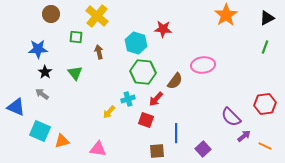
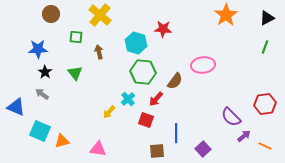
yellow cross: moved 3 px right, 1 px up
cyan cross: rotated 24 degrees counterclockwise
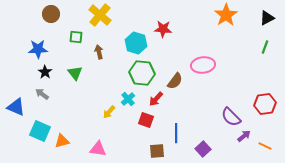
green hexagon: moved 1 px left, 1 px down
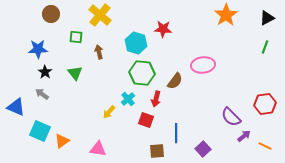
red arrow: rotated 28 degrees counterclockwise
orange triangle: rotated 21 degrees counterclockwise
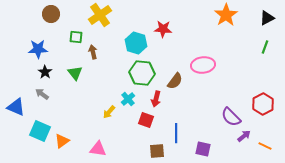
yellow cross: rotated 15 degrees clockwise
brown arrow: moved 6 px left
red hexagon: moved 2 px left; rotated 20 degrees counterclockwise
purple square: rotated 35 degrees counterclockwise
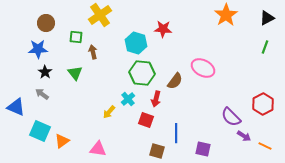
brown circle: moved 5 px left, 9 px down
pink ellipse: moved 3 px down; rotated 35 degrees clockwise
purple arrow: rotated 72 degrees clockwise
brown square: rotated 21 degrees clockwise
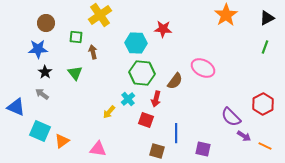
cyan hexagon: rotated 15 degrees counterclockwise
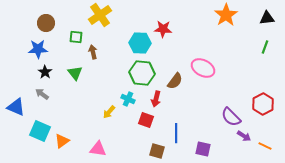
black triangle: rotated 21 degrees clockwise
cyan hexagon: moved 4 px right
cyan cross: rotated 24 degrees counterclockwise
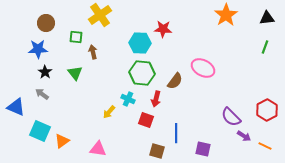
red hexagon: moved 4 px right, 6 px down
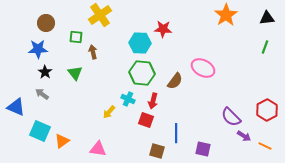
red arrow: moved 3 px left, 2 px down
